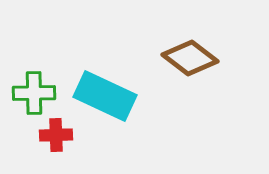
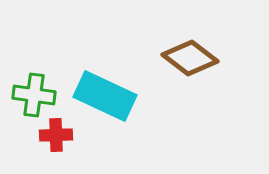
green cross: moved 2 px down; rotated 9 degrees clockwise
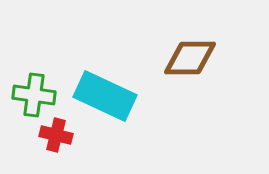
brown diamond: rotated 38 degrees counterclockwise
red cross: rotated 16 degrees clockwise
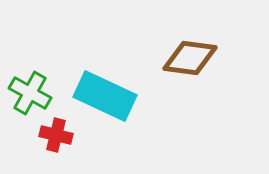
brown diamond: rotated 8 degrees clockwise
green cross: moved 4 px left, 2 px up; rotated 21 degrees clockwise
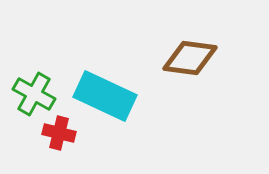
green cross: moved 4 px right, 1 px down
red cross: moved 3 px right, 2 px up
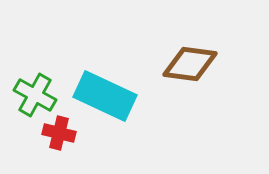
brown diamond: moved 6 px down
green cross: moved 1 px right, 1 px down
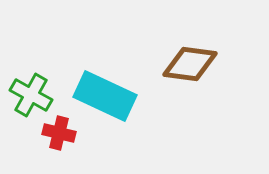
green cross: moved 4 px left
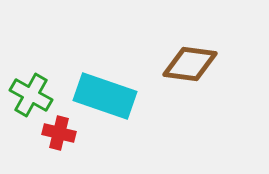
cyan rectangle: rotated 6 degrees counterclockwise
